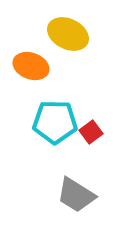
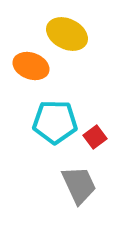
yellow ellipse: moved 1 px left
red square: moved 4 px right, 5 px down
gray trapezoid: moved 3 px right, 10 px up; rotated 147 degrees counterclockwise
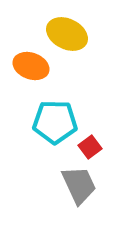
red square: moved 5 px left, 10 px down
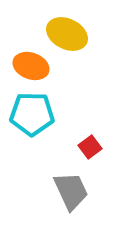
cyan pentagon: moved 23 px left, 8 px up
gray trapezoid: moved 8 px left, 6 px down
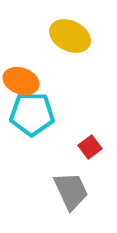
yellow ellipse: moved 3 px right, 2 px down
orange ellipse: moved 10 px left, 15 px down
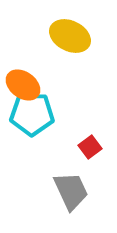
orange ellipse: moved 2 px right, 4 px down; rotated 16 degrees clockwise
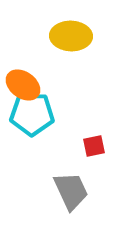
yellow ellipse: moved 1 px right; rotated 24 degrees counterclockwise
red square: moved 4 px right, 1 px up; rotated 25 degrees clockwise
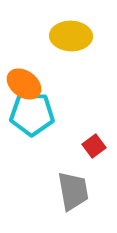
orange ellipse: moved 1 px right, 1 px up
red square: rotated 25 degrees counterclockwise
gray trapezoid: moved 2 px right; rotated 15 degrees clockwise
